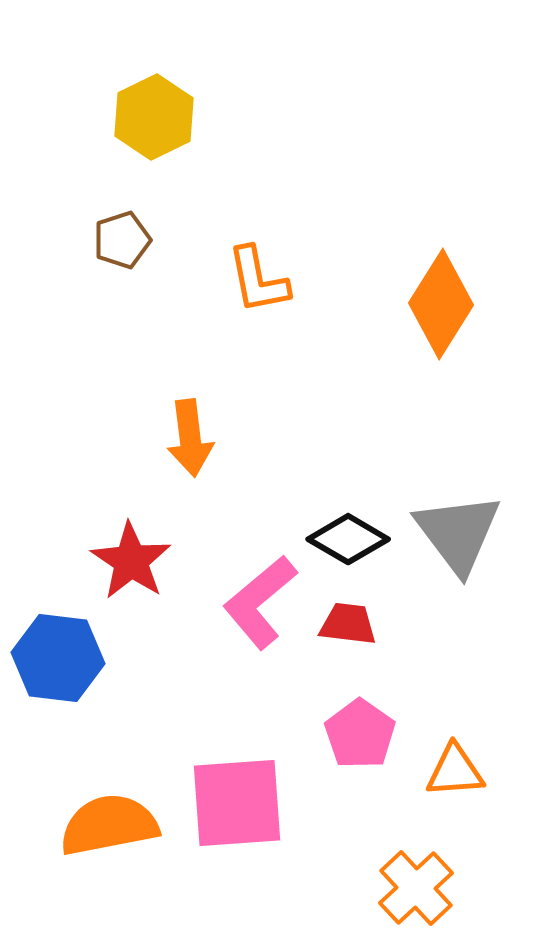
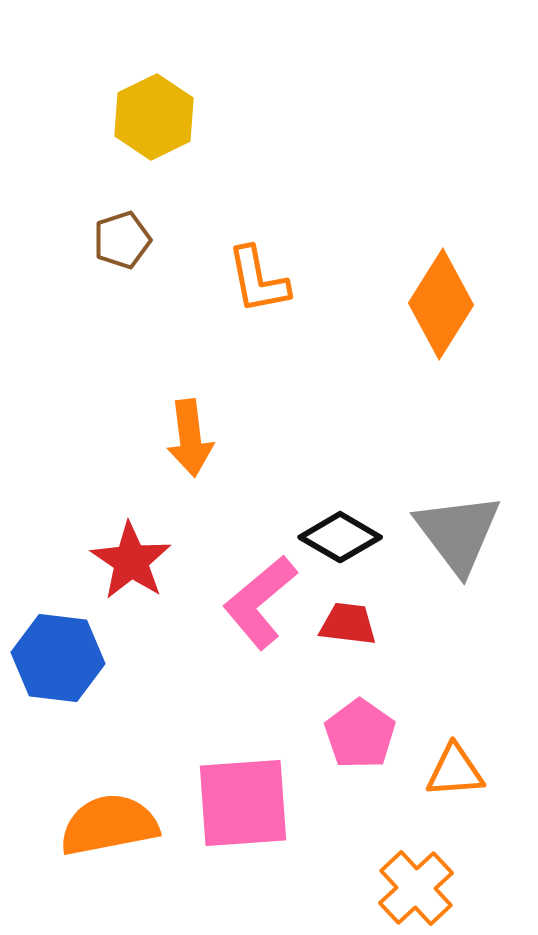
black diamond: moved 8 px left, 2 px up
pink square: moved 6 px right
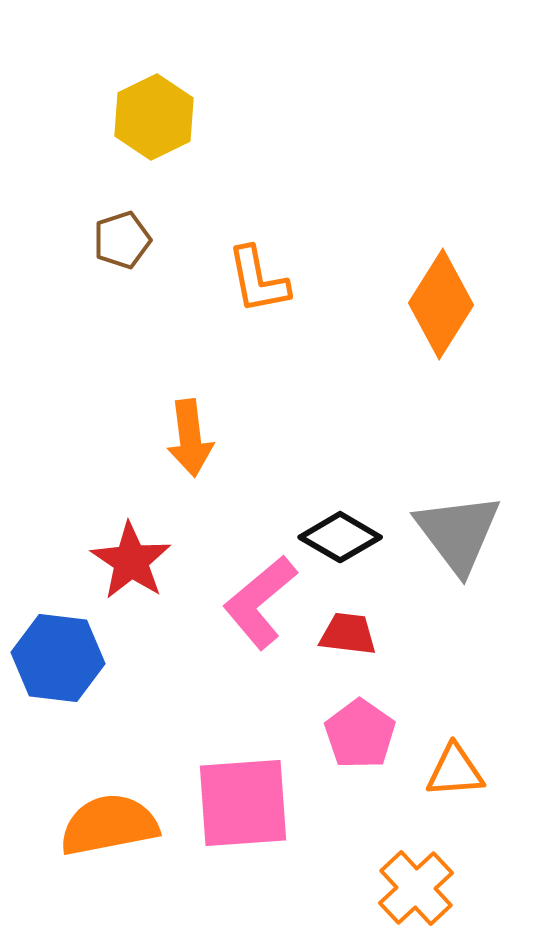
red trapezoid: moved 10 px down
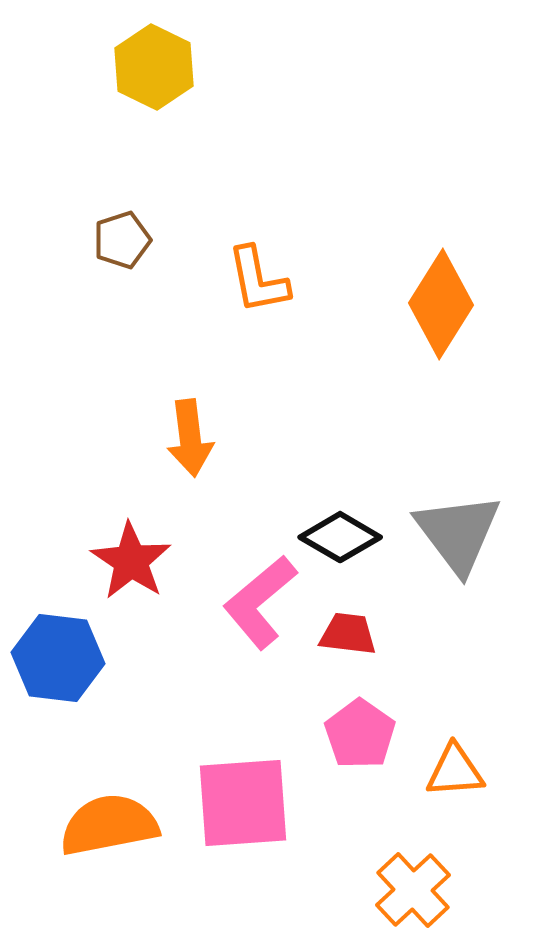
yellow hexagon: moved 50 px up; rotated 8 degrees counterclockwise
orange cross: moved 3 px left, 2 px down
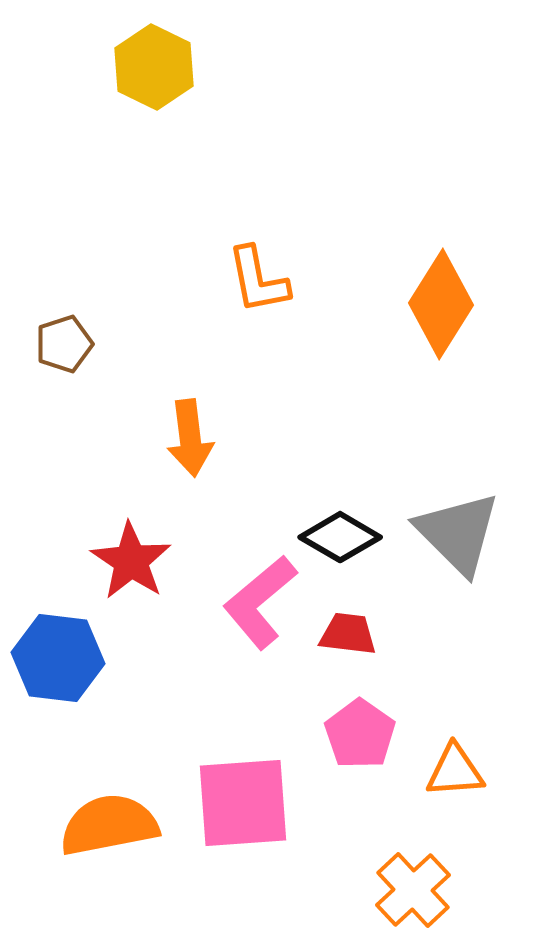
brown pentagon: moved 58 px left, 104 px down
gray triangle: rotated 8 degrees counterclockwise
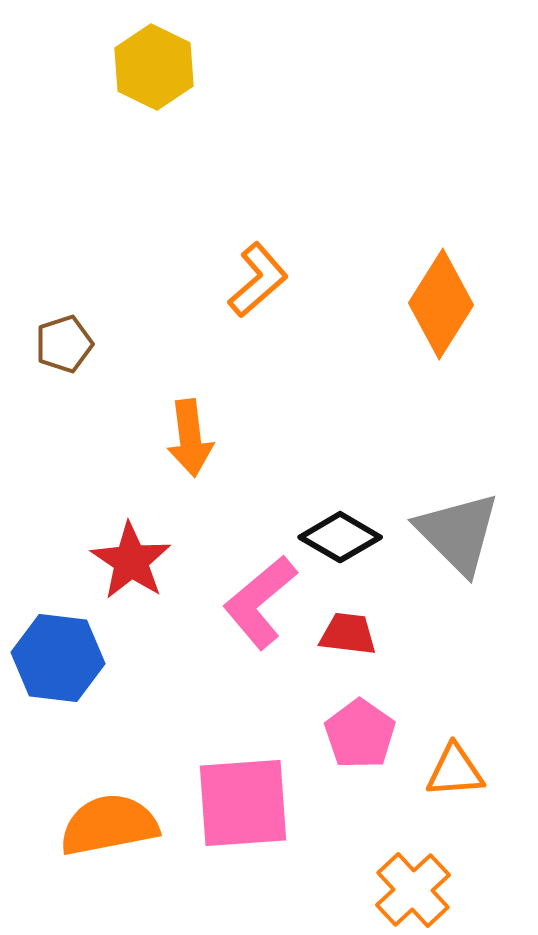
orange L-shape: rotated 120 degrees counterclockwise
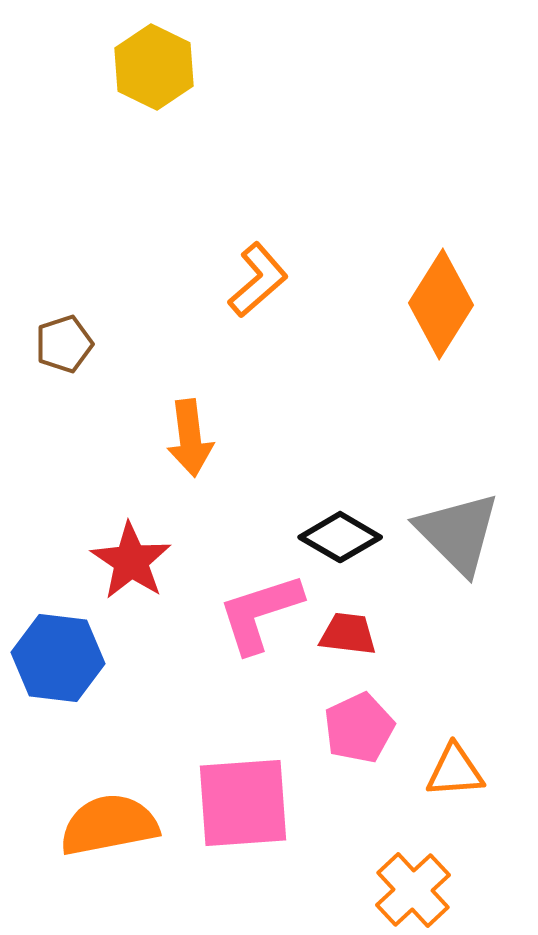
pink L-shape: moved 11 px down; rotated 22 degrees clockwise
pink pentagon: moved 1 px left, 6 px up; rotated 12 degrees clockwise
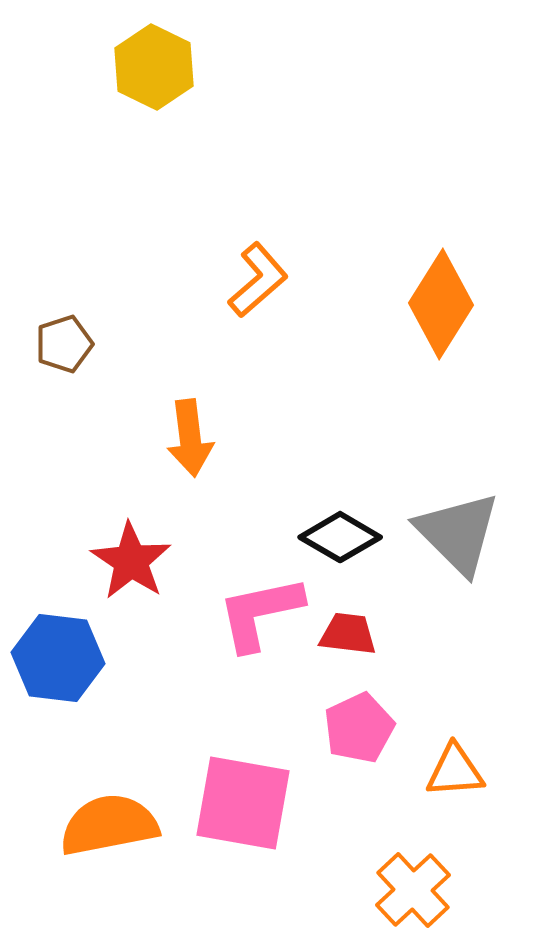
pink L-shape: rotated 6 degrees clockwise
pink square: rotated 14 degrees clockwise
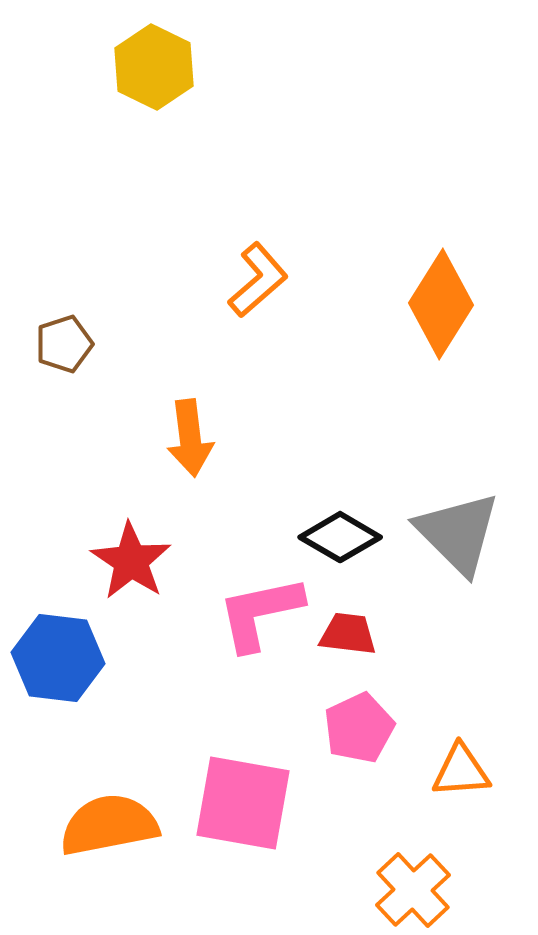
orange triangle: moved 6 px right
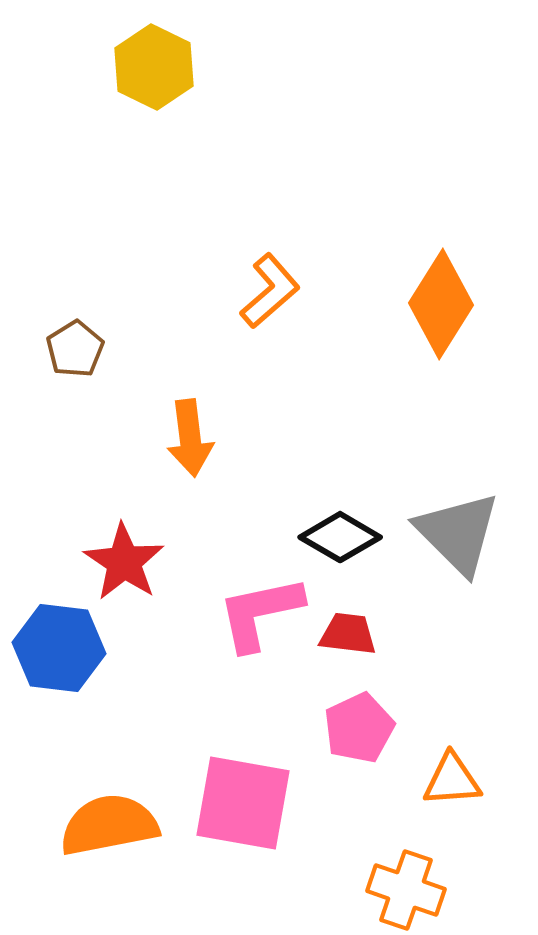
orange L-shape: moved 12 px right, 11 px down
brown pentagon: moved 11 px right, 5 px down; rotated 14 degrees counterclockwise
red star: moved 7 px left, 1 px down
blue hexagon: moved 1 px right, 10 px up
orange triangle: moved 9 px left, 9 px down
orange cross: moved 7 px left; rotated 28 degrees counterclockwise
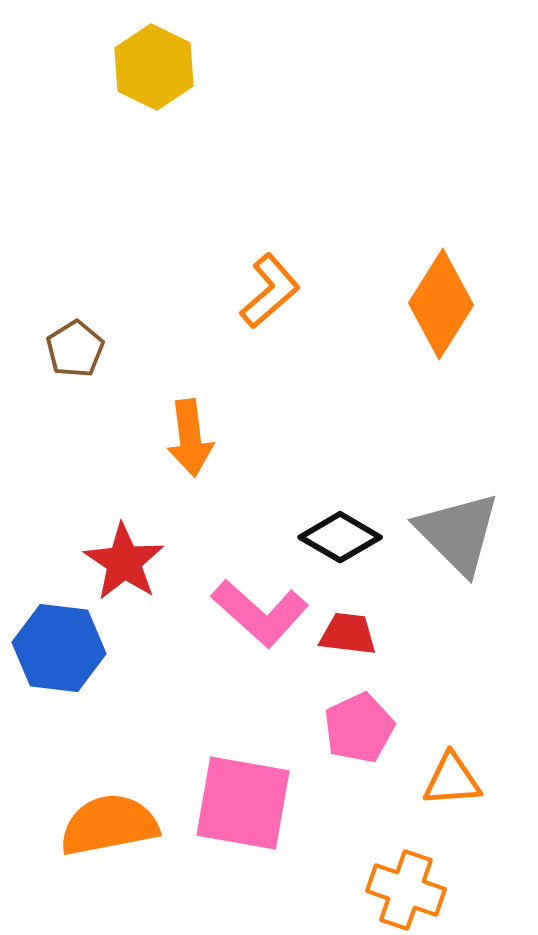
pink L-shape: rotated 126 degrees counterclockwise
